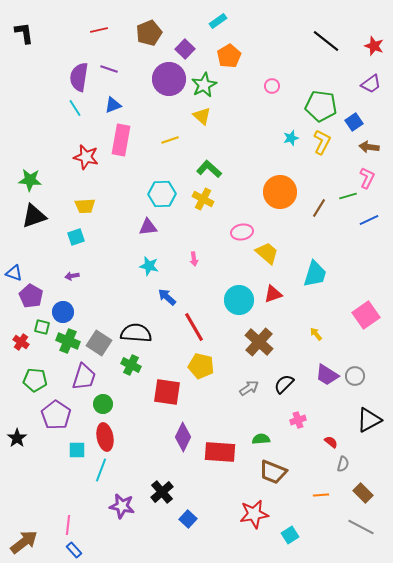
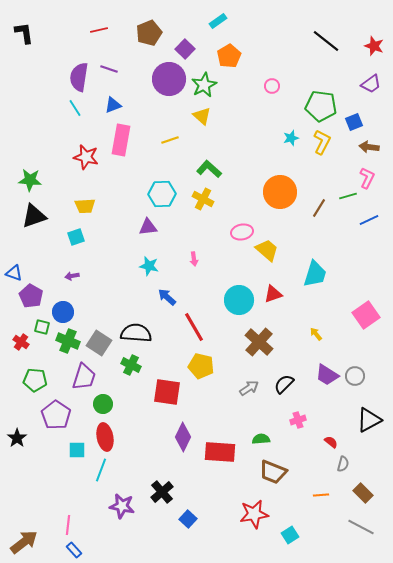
blue square at (354, 122): rotated 12 degrees clockwise
yellow trapezoid at (267, 253): moved 3 px up
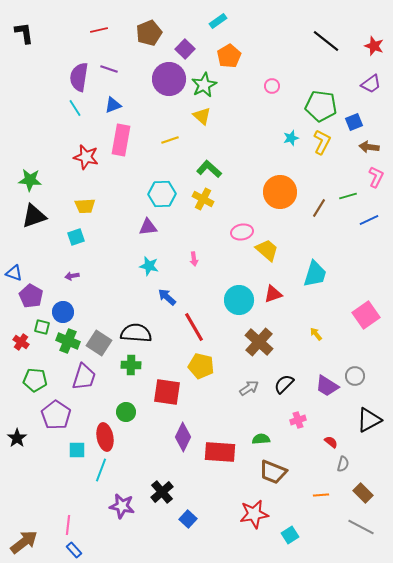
pink L-shape at (367, 178): moved 9 px right, 1 px up
green cross at (131, 365): rotated 24 degrees counterclockwise
purple trapezoid at (327, 375): moved 11 px down
green circle at (103, 404): moved 23 px right, 8 px down
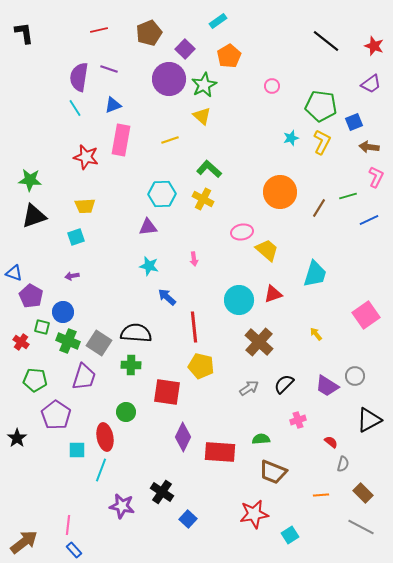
red line at (194, 327): rotated 24 degrees clockwise
black cross at (162, 492): rotated 15 degrees counterclockwise
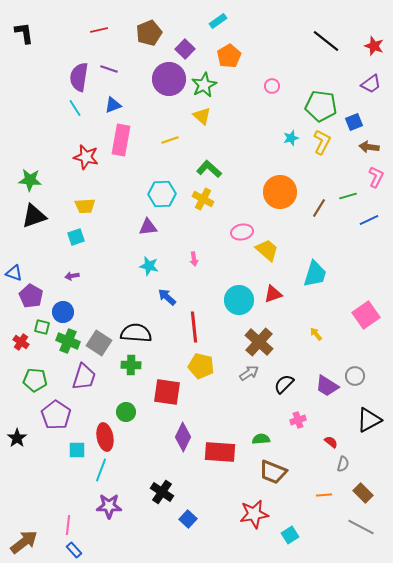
gray arrow at (249, 388): moved 15 px up
orange line at (321, 495): moved 3 px right
purple star at (122, 506): moved 13 px left; rotated 10 degrees counterclockwise
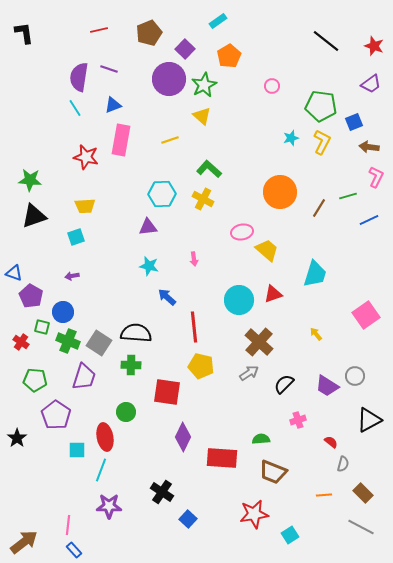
red rectangle at (220, 452): moved 2 px right, 6 px down
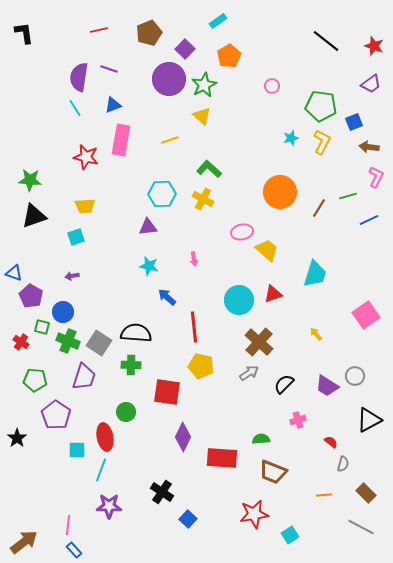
brown rectangle at (363, 493): moved 3 px right
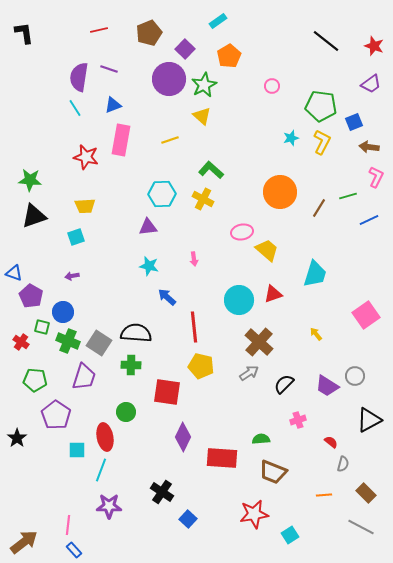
green L-shape at (209, 169): moved 2 px right, 1 px down
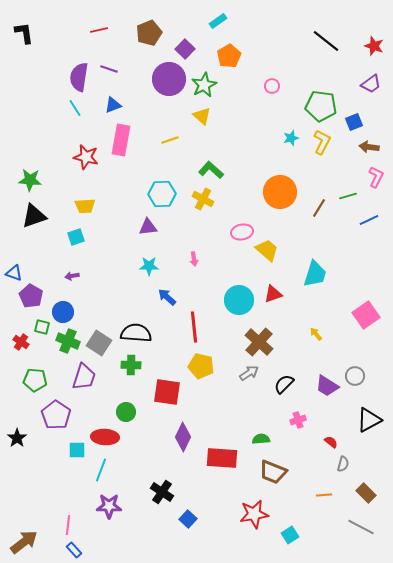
cyan star at (149, 266): rotated 12 degrees counterclockwise
red ellipse at (105, 437): rotated 76 degrees counterclockwise
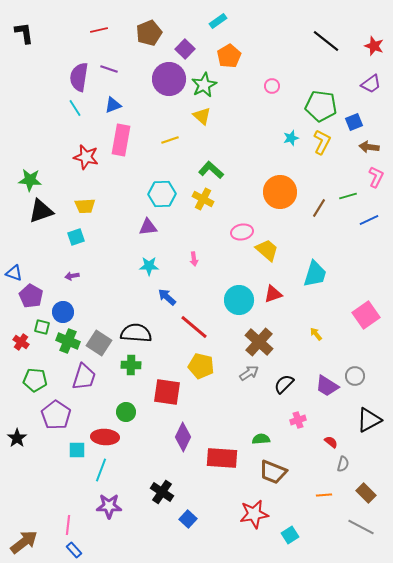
black triangle at (34, 216): moved 7 px right, 5 px up
red line at (194, 327): rotated 44 degrees counterclockwise
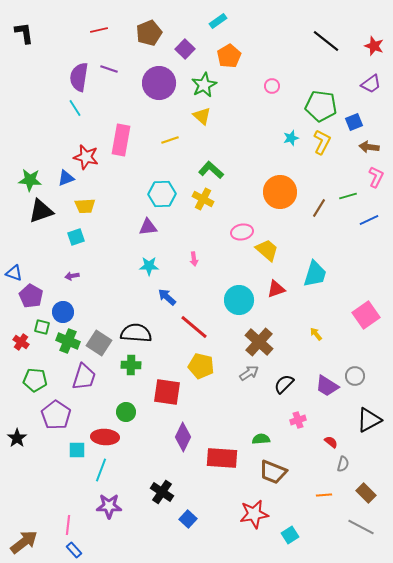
purple circle at (169, 79): moved 10 px left, 4 px down
blue triangle at (113, 105): moved 47 px left, 73 px down
red triangle at (273, 294): moved 3 px right, 5 px up
